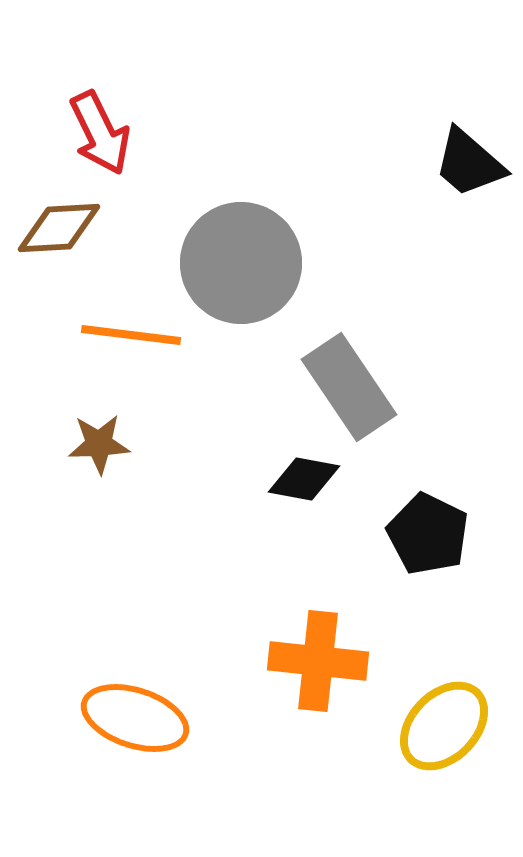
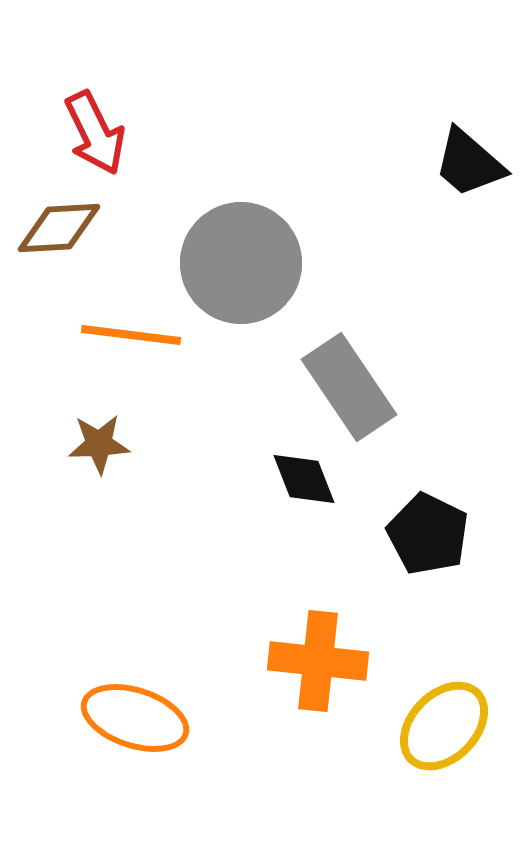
red arrow: moved 5 px left
black diamond: rotated 58 degrees clockwise
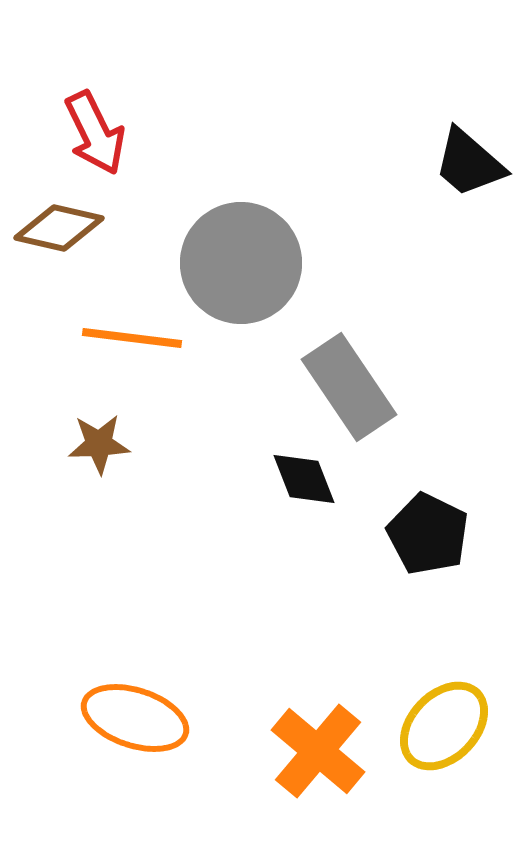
brown diamond: rotated 16 degrees clockwise
orange line: moved 1 px right, 3 px down
orange cross: moved 90 px down; rotated 34 degrees clockwise
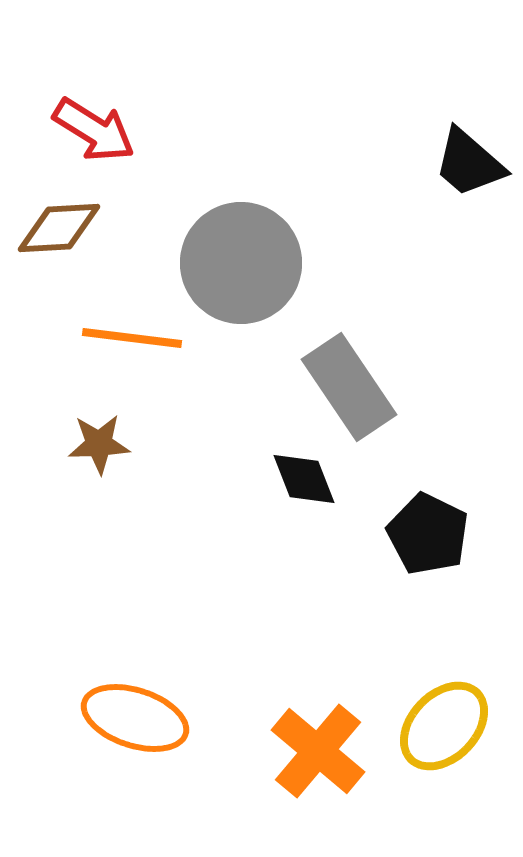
red arrow: moved 1 px left, 3 px up; rotated 32 degrees counterclockwise
brown diamond: rotated 16 degrees counterclockwise
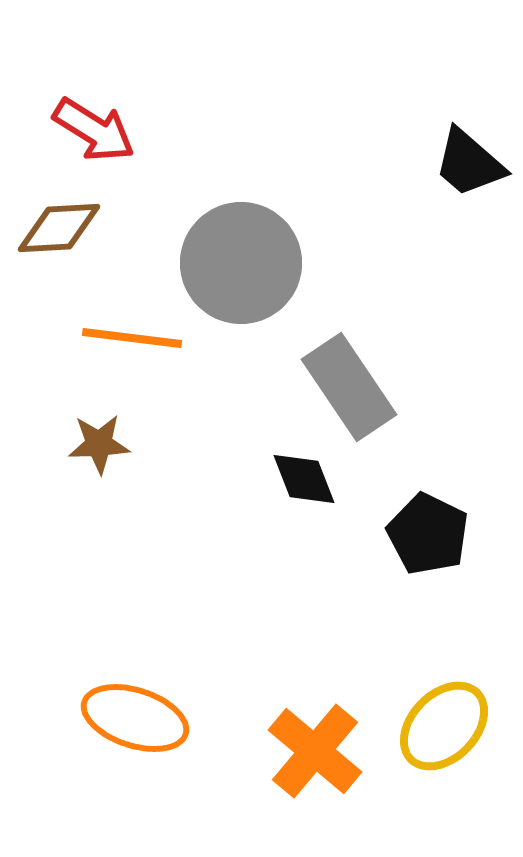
orange cross: moved 3 px left
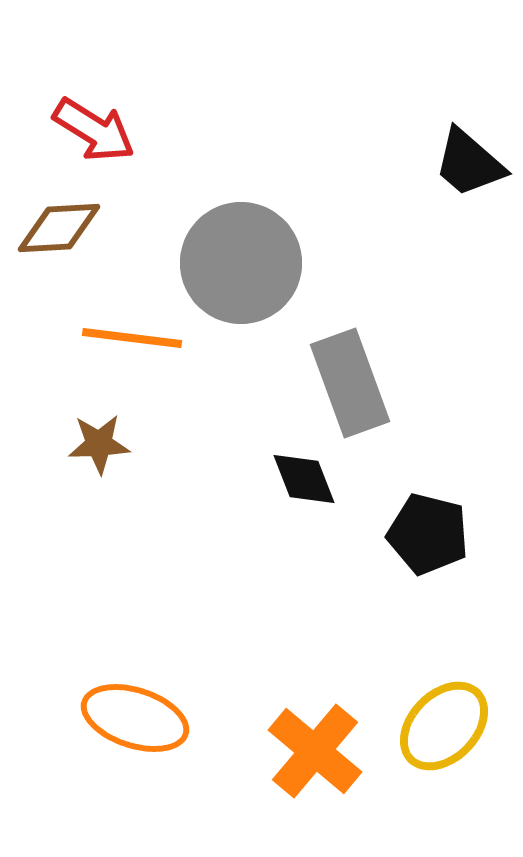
gray rectangle: moved 1 px right, 4 px up; rotated 14 degrees clockwise
black pentagon: rotated 12 degrees counterclockwise
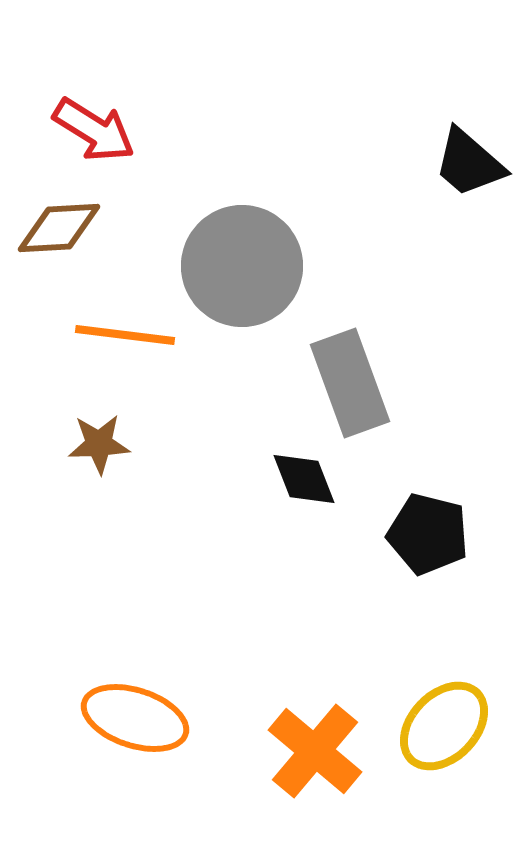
gray circle: moved 1 px right, 3 px down
orange line: moved 7 px left, 3 px up
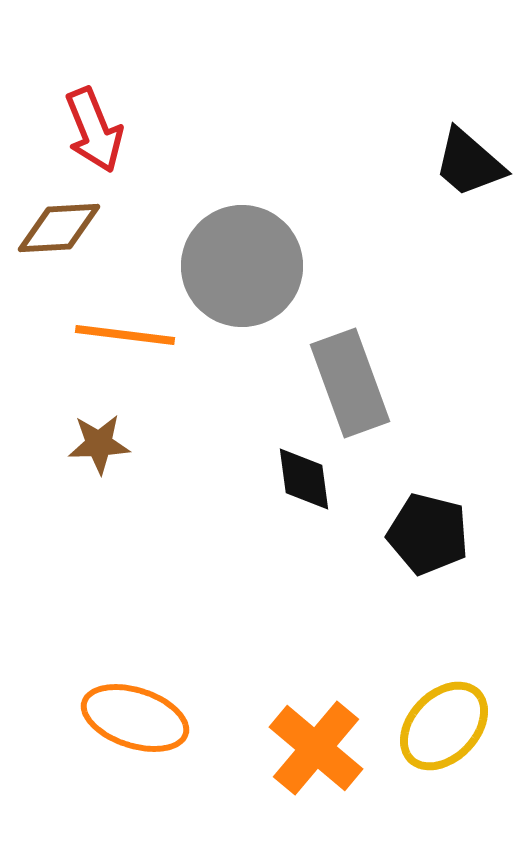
red arrow: rotated 36 degrees clockwise
black diamond: rotated 14 degrees clockwise
orange cross: moved 1 px right, 3 px up
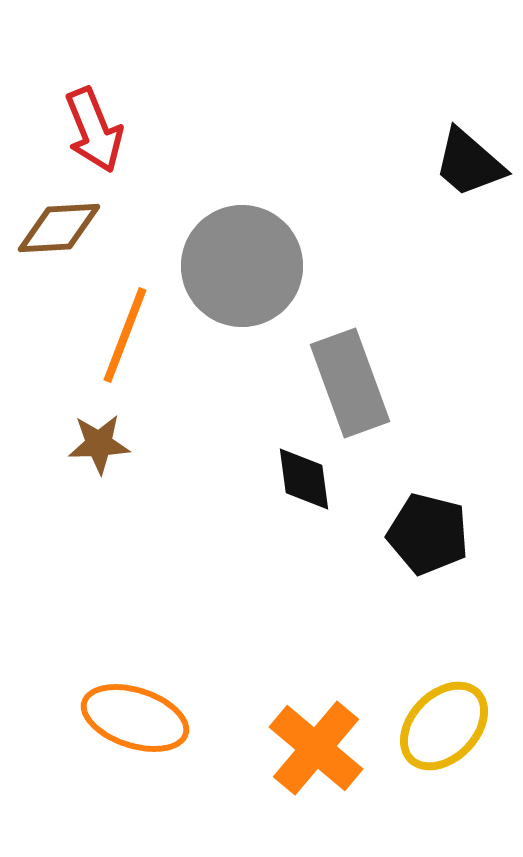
orange line: rotated 76 degrees counterclockwise
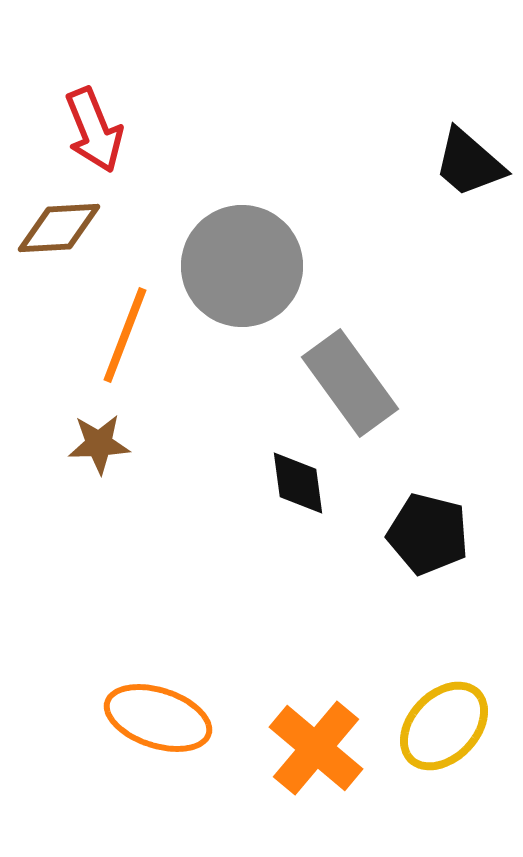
gray rectangle: rotated 16 degrees counterclockwise
black diamond: moved 6 px left, 4 px down
orange ellipse: moved 23 px right
